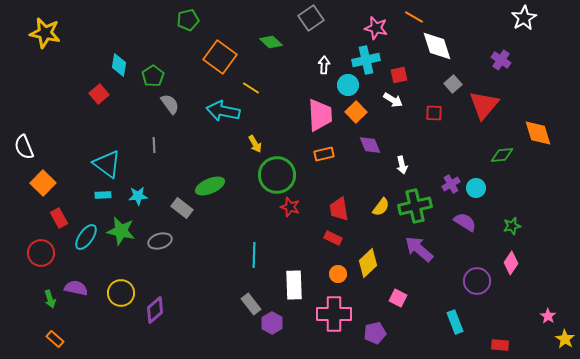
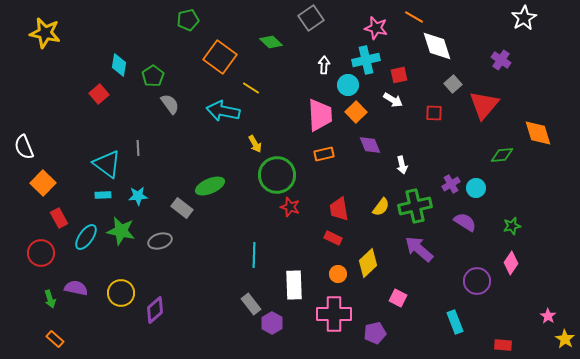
gray line at (154, 145): moved 16 px left, 3 px down
red rectangle at (500, 345): moved 3 px right
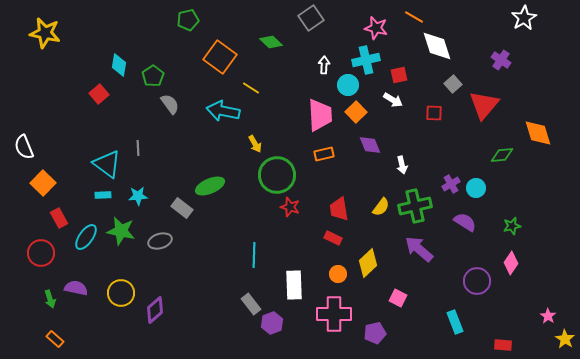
purple hexagon at (272, 323): rotated 10 degrees clockwise
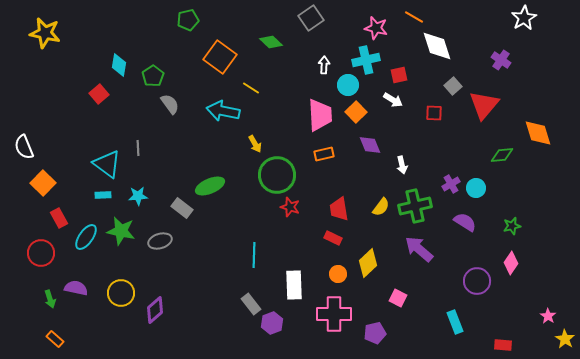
gray square at (453, 84): moved 2 px down
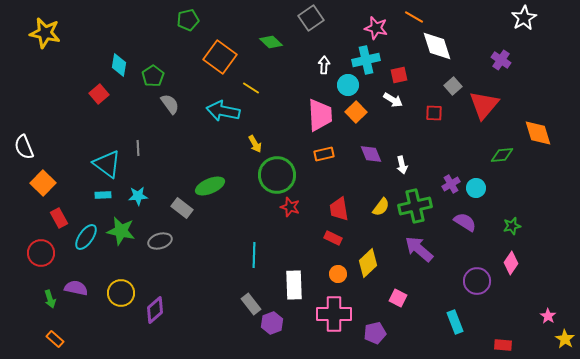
purple diamond at (370, 145): moved 1 px right, 9 px down
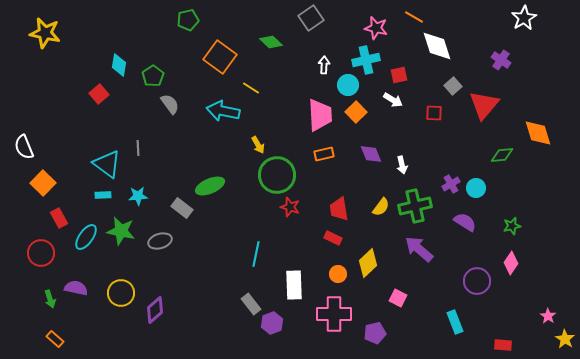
yellow arrow at (255, 144): moved 3 px right, 1 px down
cyan line at (254, 255): moved 2 px right, 1 px up; rotated 10 degrees clockwise
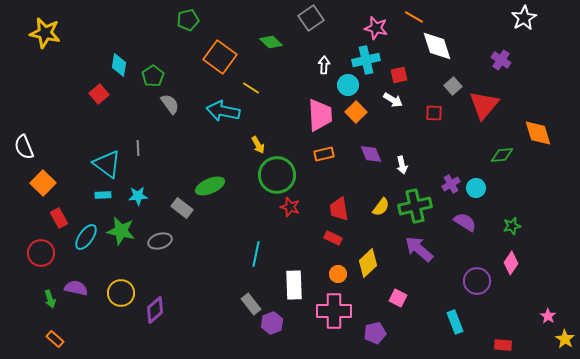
pink cross at (334, 314): moved 3 px up
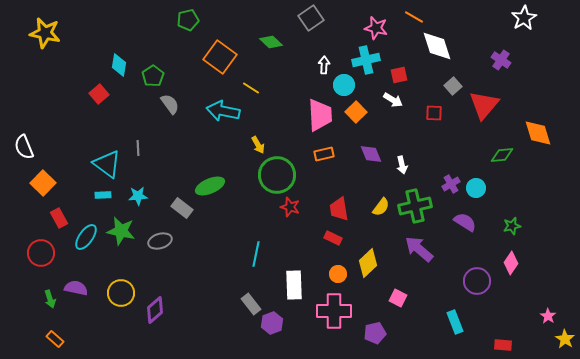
cyan circle at (348, 85): moved 4 px left
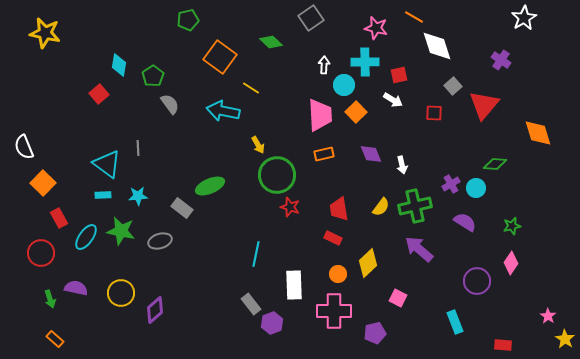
cyan cross at (366, 60): moved 1 px left, 2 px down; rotated 12 degrees clockwise
green diamond at (502, 155): moved 7 px left, 9 px down; rotated 10 degrees clockwise
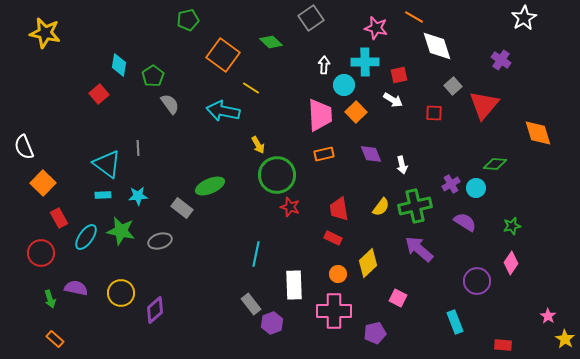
orange square at (220, 57): moved 3 px right, 2 px up
